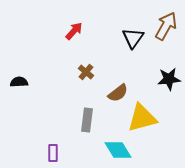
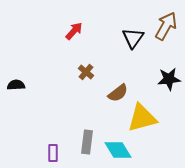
black semicircle: moved 3 px left, 3 px down
gray rectangle: moved 22 px down
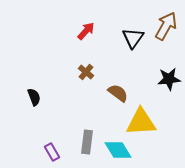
red arrow: moved 12 px right
black semicircle: moved 18 px right, 12 px down; rotated 72 degrees clockwise
brown semicircle: rotated 105 degrees counterclockwise
yellow triangle: moved 1 px left, 4 px down; rotated 12 degrees clockwise
purple rectangle: moved 1 px left, 1 px up; rotated 30 degrees counterclockwise
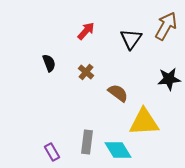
black triangle: moved 2 px left, 1 px down
black semicircle: moved 15 px right, 34 px up
yellow triangle: moved 3 px right
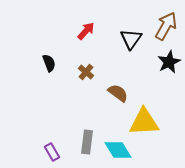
black star: moved 17 px up; rotated 20 degrees counterclockwise
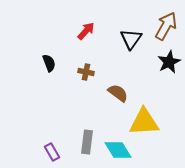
brown cross: rotated 28 degrees counterclockwise
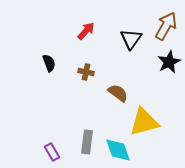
yellow triangle: rotated 12 degrees counterclockwise
cyan diamond: rotated 12 degrees clockwise
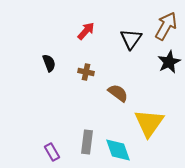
yellow triangle: moved 5 px right, 1 px down; rotated 40 degrees counterclockwise
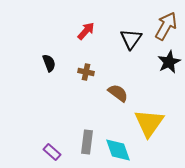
purple rectangle: rotated 18 degrees counterclockwise
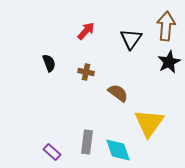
brown arrow: rotated 24 degrees counterclockwise
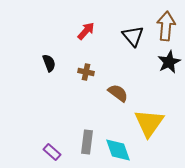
black triangle: moved 2 px right, 3 px up; rotated 15 degrees counterclockwise
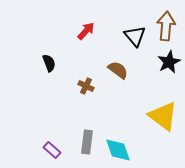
black triangle: moved 2 px right
brown cross: moved 14 px down; rotated 14 degrees clockwise
brown semicircle: moved 23 px up
yellow triangle: moved 14 px right, 7 px up; rotated 28 degrees counterclockwise
purple rectangle: moved 2 px up
